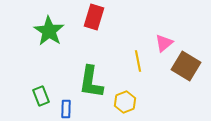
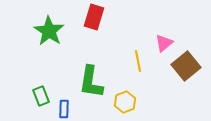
brown square: rotated 20 degrees clockwise
blue rectangle: moved 2 px left
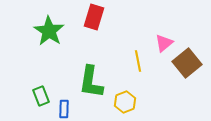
brown square: moved 1 px right, 3 px up
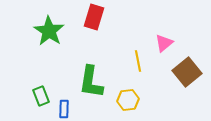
brown square: moved 9 px down
yellow hexagon: moved 3 px right, 2 px up; rotated 15 degrees clockwise
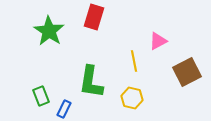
pink triangle: moved 6 px left, 2 px up; rotated 12 degrees clockwise
yellow line: moved 4 px left
brown square: rotated 12 degrees clockwise
yellow hexagon: moved 4 px right, 2 px up; rotated 20 degrees clockwise
blue rectangle: rotated 24 degrees clockwise
